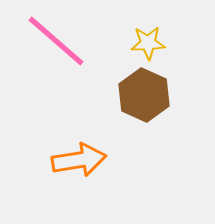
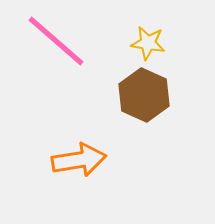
yellow star: rotated 12 degrees clockwise
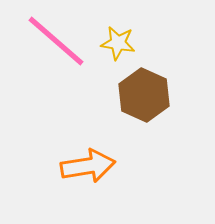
yellow star: moved 30 px left
orange arrow: moved 9 px right, 6 px down
